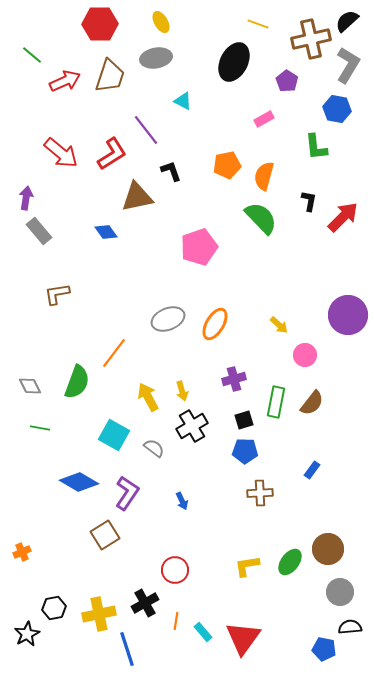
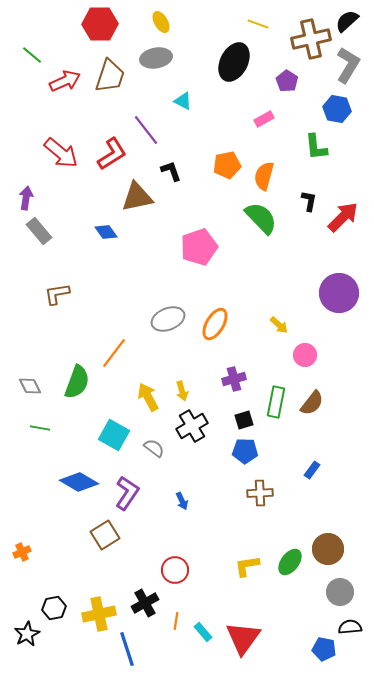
purple circle at (348, 315): moved 9 px left, 22 px up
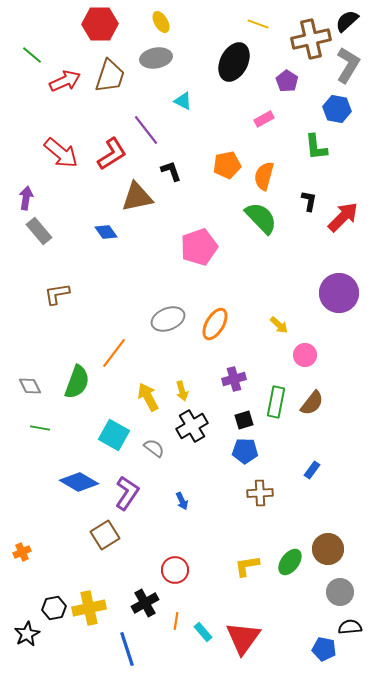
yellow cross at (99, 614): moved 10 px left, 6 px up
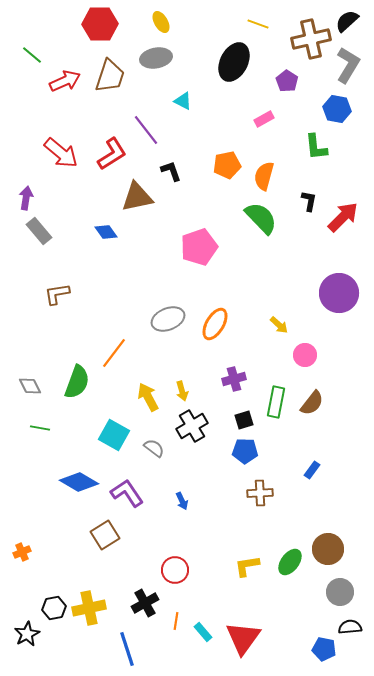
purple L-shape at (127, 493): rotated 68 degrees counterclockwise
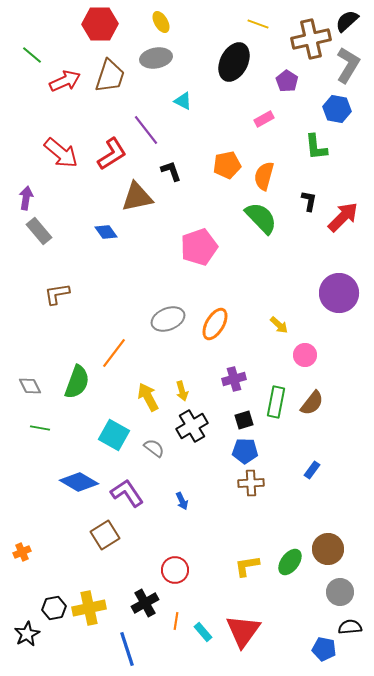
brown cross at (260, 493): moved 9 px left, 10 px up
red triangle at (243, 638): moved 7 px up
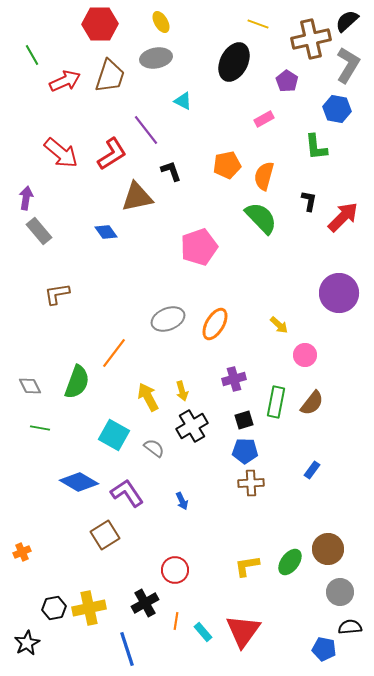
green line at (32, 55): rotated 20 degrees clockwise
black star at (27, 634): moved 9 px down
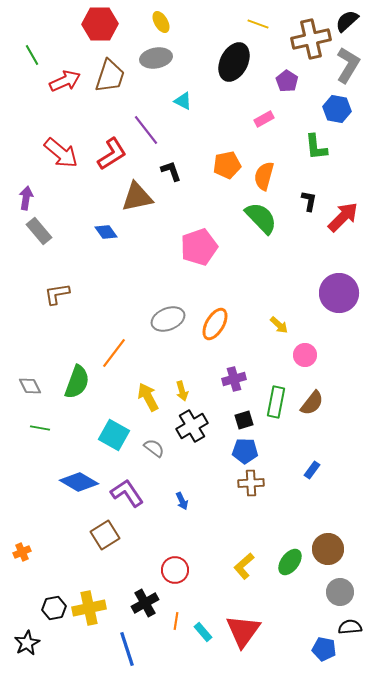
yellow L-shape at (247, 566): moved 3 px left; rotated 32 degrees counterclockwise
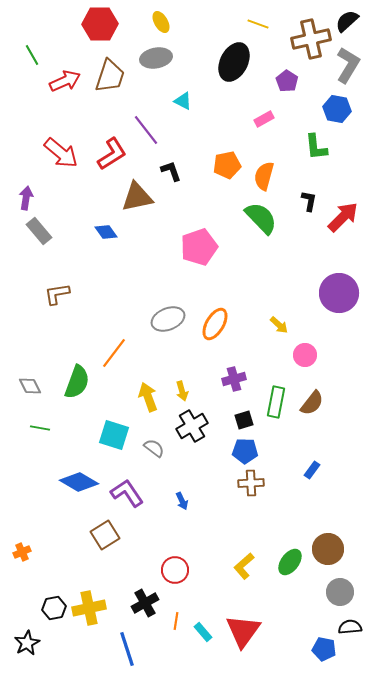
yellow arrow at (148, 397): rotated 8 degrees clockwise
cyan square at (114, 435): rotated 12 degrees counterclockwise
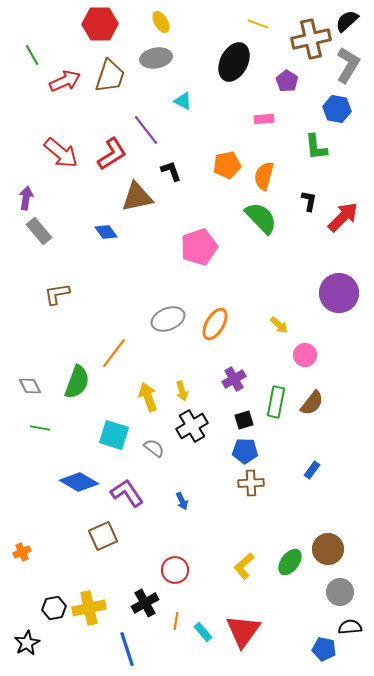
pink rectangle at (264, 119): rotated 24 degrees clockwise
purple cross at (234, 379): rotated 15 degrees counterclockwise
brown square at (105, 535): moved 2 px left, 1 px down; rotated 8 degrees clockwise
